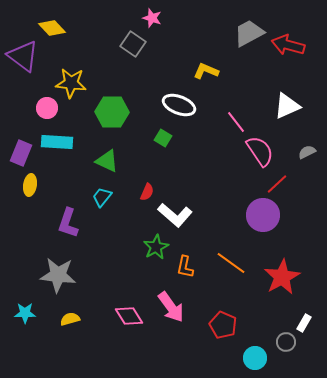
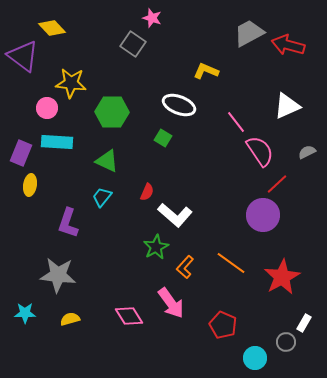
orange L-shape: rotated 30 degrees clockwise
pink arrow: moved 4 px up
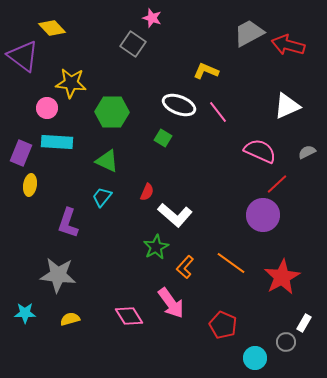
pink line: moved 18 px left, 10 px up
pink semicircle: rotated 32 degrees counterclockwise
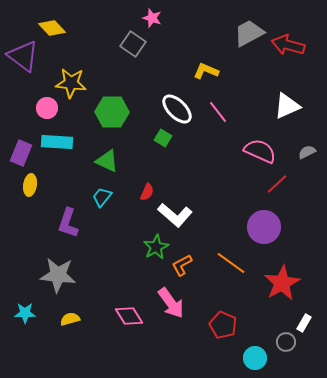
white ellipse: moved 2 px left, 4 px down; rotated 24 degrees clockwise
purple circle: moved 1 px right, 12 px down
orange L-shape: moved 3 px left, 2 px up; rotated 20 degrees clockwise
red star: moved 6 px down
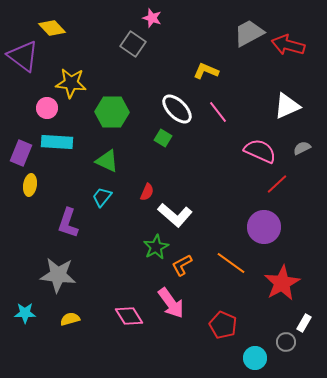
gray semicircle: moved 5 px left, 4 px up
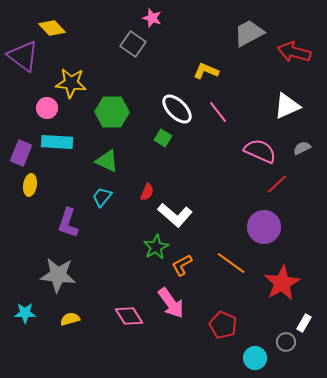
red arrow: moved 6 px right, 7 px down
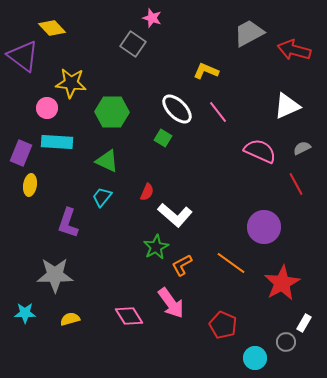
red arrow: moved 2 px up
red line: moved 19 px right; rotated 75 degrees counterclockwise
gray star: moved 3 px left; rotated 6 degrees counterclockwise
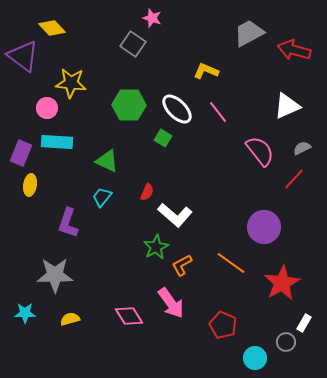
green hexagon: moved 17 px right, 7 px up
pink semicircle: rotated 28 degrees clockwise
red line: moved 2 px left, 5 px up; rotated 70 degrees clockwise
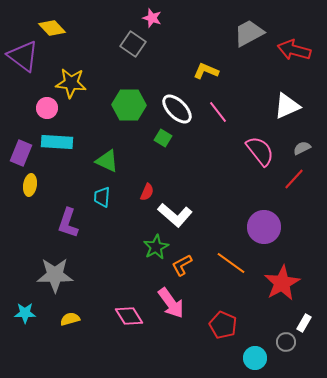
cyan trapezoid: rotated 35 degrees counterclockwise
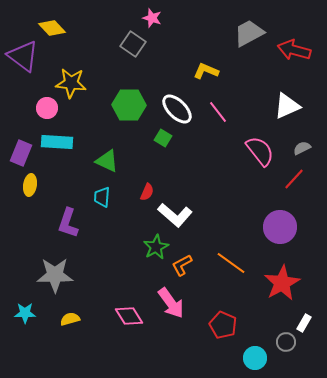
purple circle: moved 16 px right
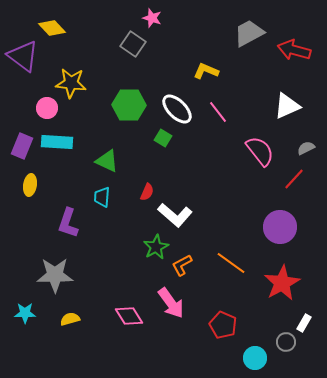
gray semicircle: moved 4 px right
purple rectangle: moved 1 px right, 7 px up
